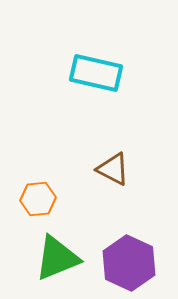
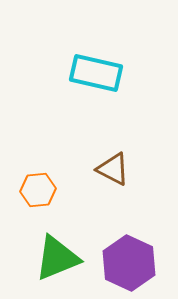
orange hexagon: moved 9 px up
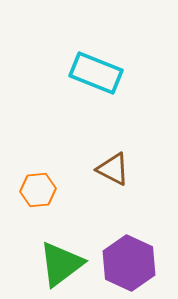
cyan rectangle: rotated 9 degrees clockwise
green triangle: moved 4 px right, 6 px down; rotated 15 degrees counterclockwise
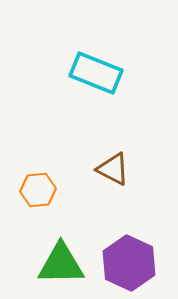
green triangle: rotated 36 degrees clockwise
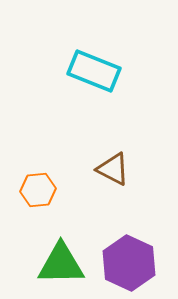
cyan rectangle: moved 2 px left, 2 px up
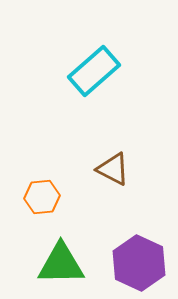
cyan rectangle: rotated 63 degrees counterclockwise
orange hexagon: moved 4 px right, 7 px down
purple hexagon: moved 10 px right
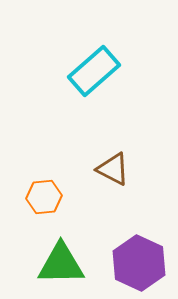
orange hexagon: moved 2 px right
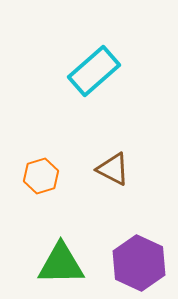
orange hexagon: moved 3 px left, 21 px up; rotated 12 degrees counterclockwise
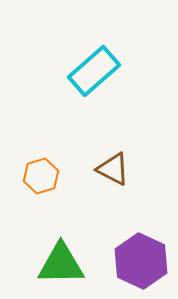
purple hexagon: moved 2 px right, 2 px up
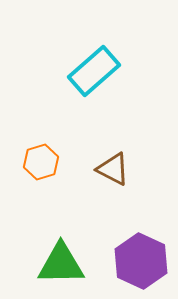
orange hexagon: moved 14 px up
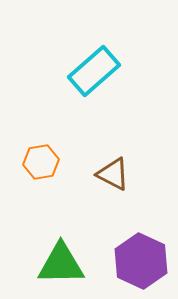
orange hexagon: rotated 8 degrees clockwise
brown triangle: moved 5 px down
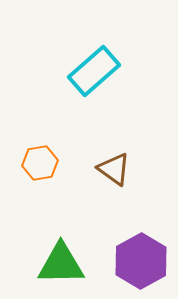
orange hexagon: moved 1 px left, 1 px down
brown triangle: moved 1 px right, 5 px up; rotated 9 degrees clockwise
purple hexagon: rotated 6 degrees clockwise
